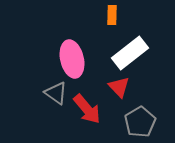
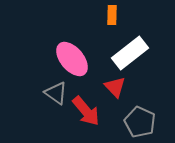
pink ellipse: rotated 27 degrees counterclockwise
red triangle: moved 4 px left
red arrow: moved 1 px left, 2 px down
gray pentagon: rotated 16 degrees counterclockwise
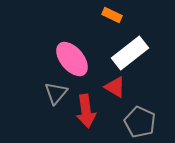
orange rectangle: rotated 66 degrees counterclockwise
red triangle: rotated 15 degrees counterclockwise
gray triangle: rotated 35 degrees clockwise
red arrow: rotated 32 degrees clockwise
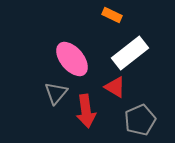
gray pentagon: moved 2 px up; rotated 24 degrees clockwise
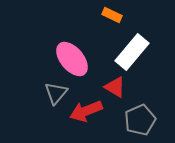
white rectangle: moved 2 px right, 1 px up; rotated 12 degrees counterclockwise
red arrow: rotated 76 degrees clockwise
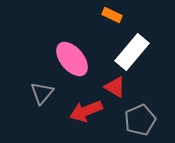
gray triangle: moved 14 px left
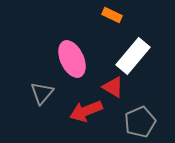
white rectangle: moved 1 px right, 4 px down
pink ellipse: rotated 15 degrees clockwise
red triangle: moved 2 px left
gray pentagon: moved 2 px down
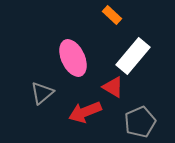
orange rectangle: rotated 18 degrees clockwise
pink ellipse: moved 1 px right, 1 px up
gray triangle: rotated 10 degrees clockwise
red arrow: moved 1 px left, 1 px down
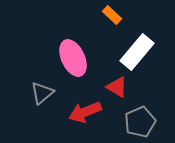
white rectangle: moved 4 px right, 4 px up
red triangle: moved 4 px right
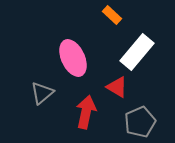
red arrow: moved 1 px right; rotated 124 degrees clockwise
